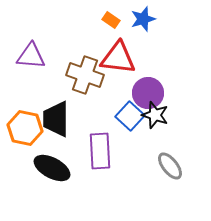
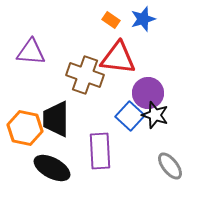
purple triangle: moved 4 px up
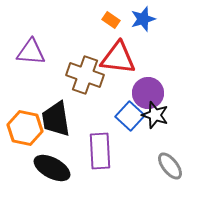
black trapezoid: rotated 9 degrees counterclockwise
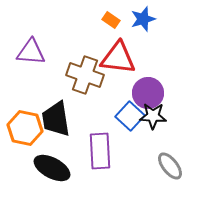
black star: moved 2 px left, 1 px down; rotated 16 degrees counterclockwise
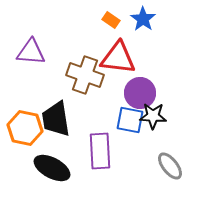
blue star: rotated 20 degrees counterclockwise
purple circle: moved 8 px left
blue square: moved 4 px down; rotated 32 degrees counterclockwise
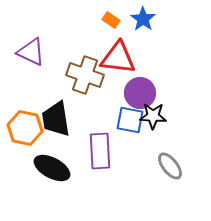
purple triangle: rotated 20 degrees clockwise
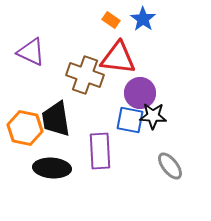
black ellipse: rotated 24 degrees counterclockwise
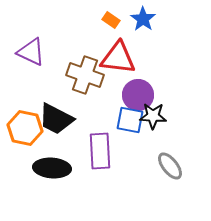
purple circle: moved 2 px left, 2 px down
black trapezoid: rotated 54 degrees counterclockwise
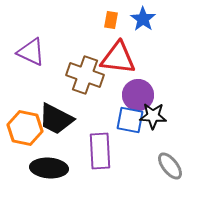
orange rectangle: rotated 66 degrees clockwise
black ellipse: moved 3 px left
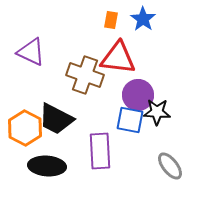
black star: moved 4 px right, 4 px up
orange hexagon: rotated 16 degrees clockwise
black ellipse: moved 2 px left, 2 px up
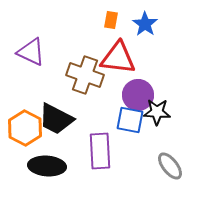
blue star: moved 2 px right, 5 px down
